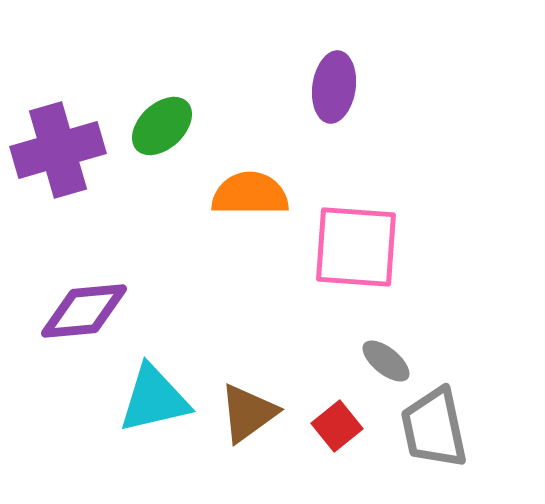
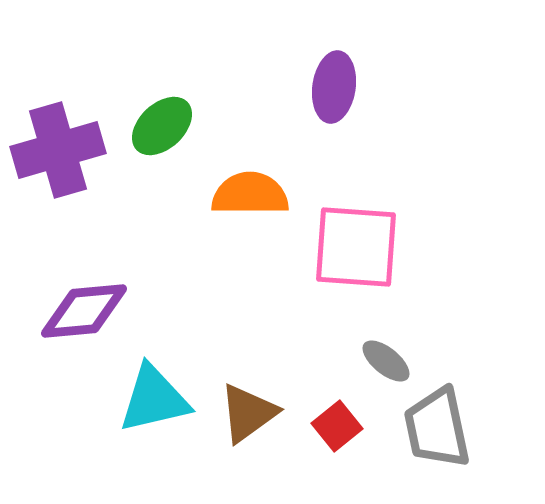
gray trapezoid: moved 3 px right
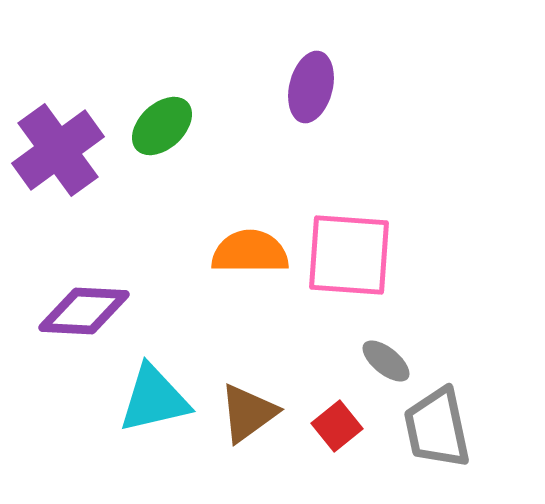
purple ellipse: moved 23 px left; rotated 6 degrees clockwise
purple cross: rotated 20 degrees counterclockwise
orange semicircle: moved 58 px down
pink square: moved 7 px left, 8 px down
purple diamond: rotated 8 degrees clockwise
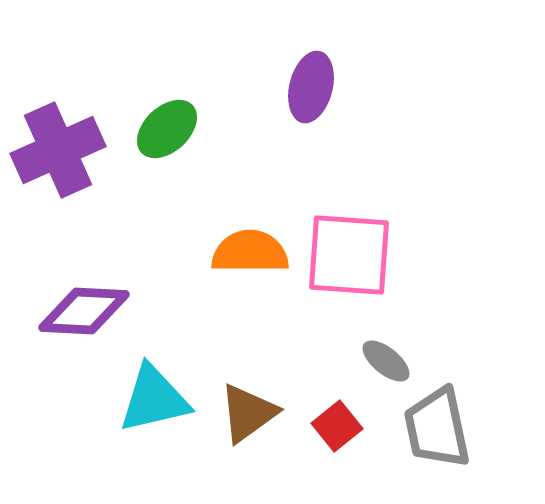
green ellipse: moved 5 px right, 3 px down
purple cross: rotated 12 degrees clockwise
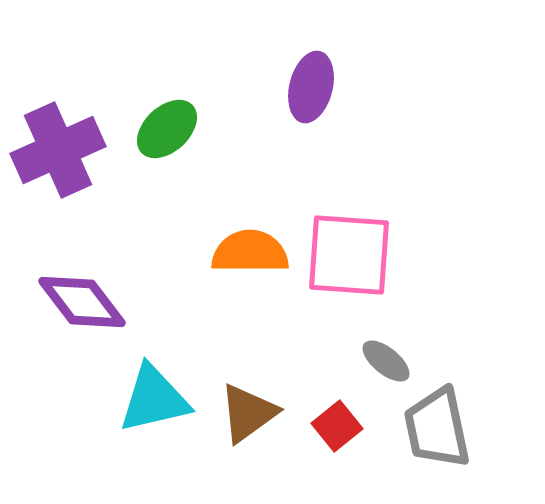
purple diamond: moved 2 px left, 9 px up; rotated 50 degrees clockwise
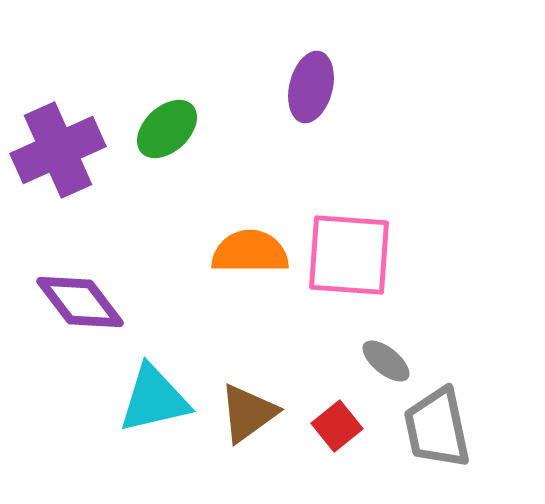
purple diamond: moved 2 px left
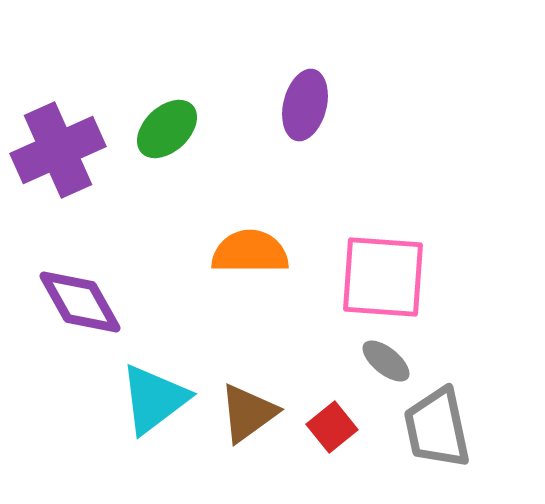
purple ellipse: moved 6 px left, 18 px down
pink square: moved 34 px right, 22 px down
purple diamond: rotated 8 degrees clockwise
cyan triangle: rotated 24 degrees counterclockwise
red square: moved 5 px left, 1 px down
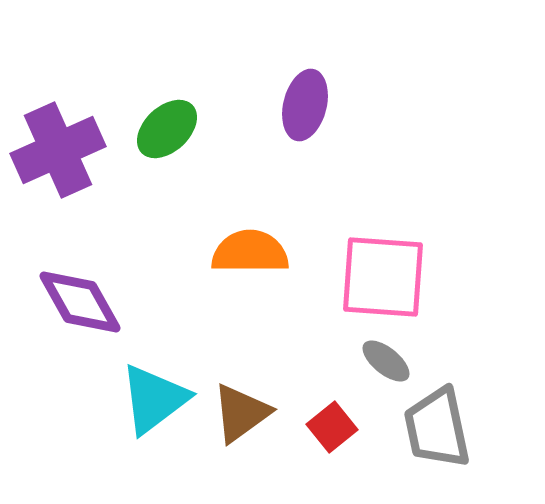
brown triangle: moved 7 px left
